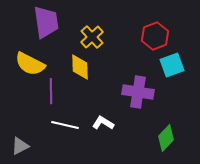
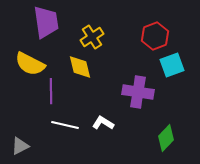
yellow cross: rotated 10 degrees clockwise
yellow diamond: rotated 12 degrees counterclockwise
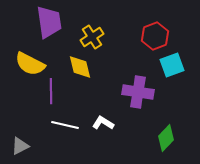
purple trapezoid: moved 3 px right
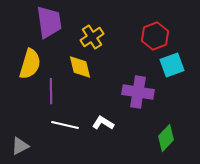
yellow semicircle: rotated 100 degrees counterclockwise
